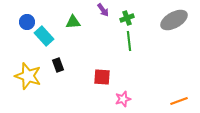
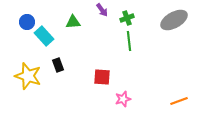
purple arrow: moved 1 px left
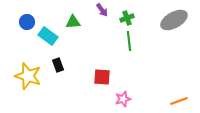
cyan rectangle: moved 4 px right; rotated 12 degrees counterclockwise
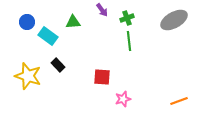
black rectangle: rotated 24 degrees counterclockwise
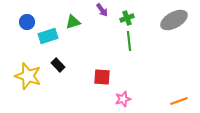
green triangle: rotated 14 degrees counterclockwise
cyan rectangle: rotated 54 degrees counterclockwise
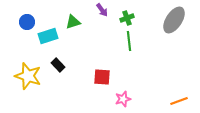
gray ellipse: rotated 28 degrees counterclockwise
